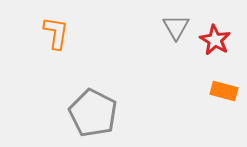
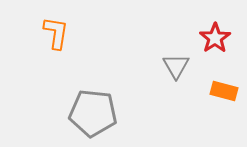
gray triangle: moved 39 px down
red star: moved 2 px up; rotated 8 degrees clockwise
gray pentagon: rotated 21 degrees counterclockwise
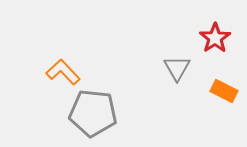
orange L-shape: moved 7 px right, 39 px down; rotated 52 degrees counterclockwise
gray triangle: moved 1 px right, 2 px down
orange rectangle: rotated 12 degrees clockwise
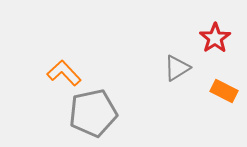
gray triangle: rotated 28 degrees clockwise
orange L-shape: moved 1 px right, 1 px down
gray pentagon: rotated 18 degrees counterclockwise
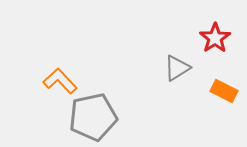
orange L-shape: moved 4 px left, 8 px down
gray pentagon: moved 4 px down
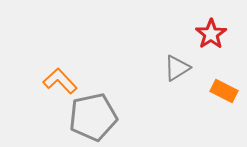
red star: moved 4 px left, 4 px up
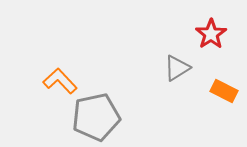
gray pentagon: moved 3 px right
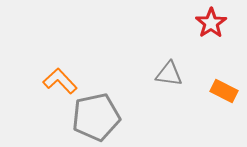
red star: moved 11 px up
gray triangle: moved 8 px left, 6 px down; rotated 40 degrees clockwise
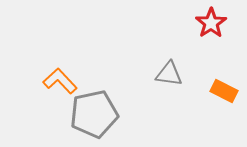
gray pentagon: moved 2 px left, 3 px up
